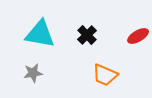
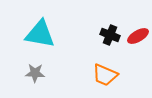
black cross: moved 23 px right; rotated 24 degrees counterclockwise
gray star: moved 2 px right; rotated 12 degrees clockwise
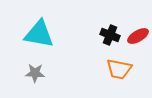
cyan triangle: moved 1 px left
orange trapezoid: moved 14 px right, 6 px up; rotated 12 degrees counterclockwise
